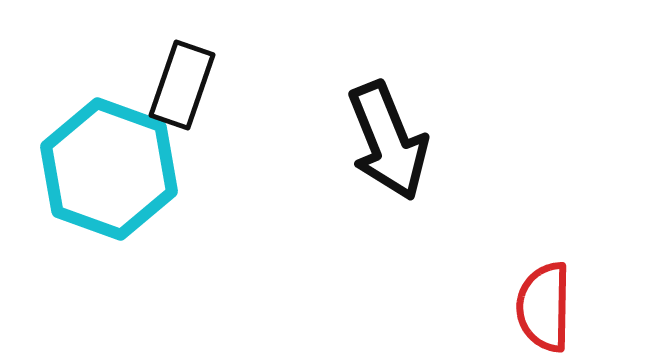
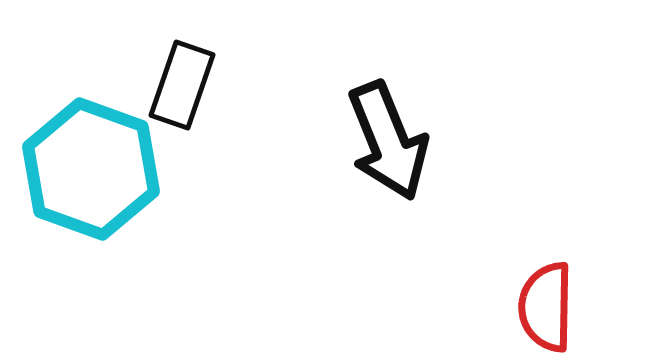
cyan hexagon: moved 18 px left
red semicircle: moved 2 px right
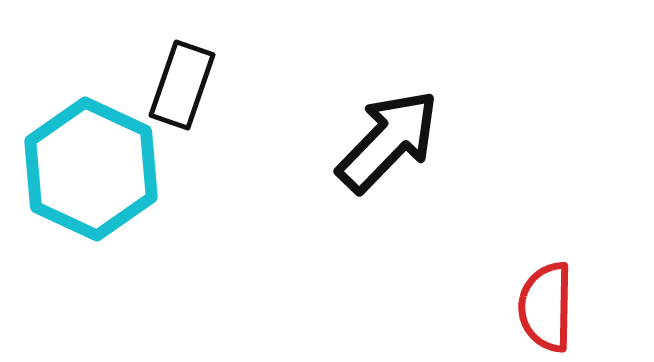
black arrow: rotated 114 degrees counterclockwise
cyan hexagon: rotated 5 degrees clockwise
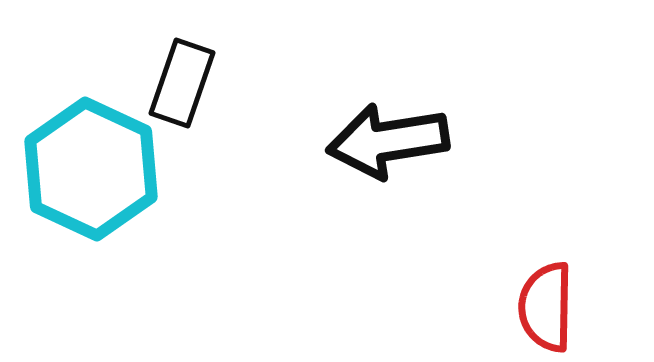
black rectangle: moved 2 px up
black arrow: rotated 143 degrees counterclockwise
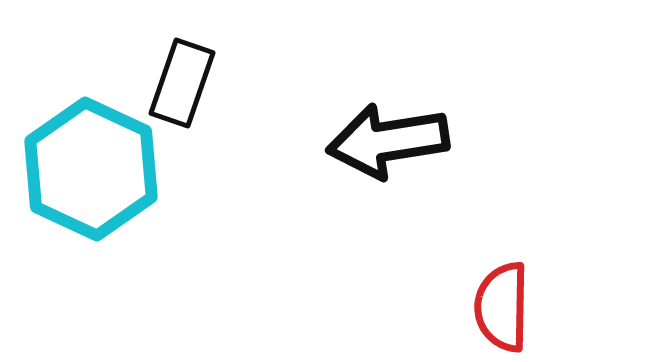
red semicircle: moved 44 px left
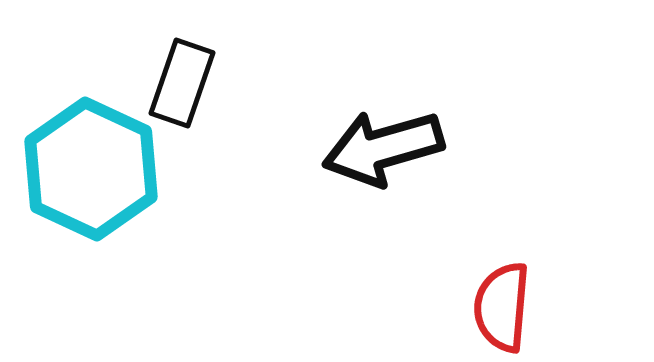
black arrow: moved 5 px left, 7 px down; rotated 7 degrees counterclockwise
red semicircle: rotated 4 degrees clockwise
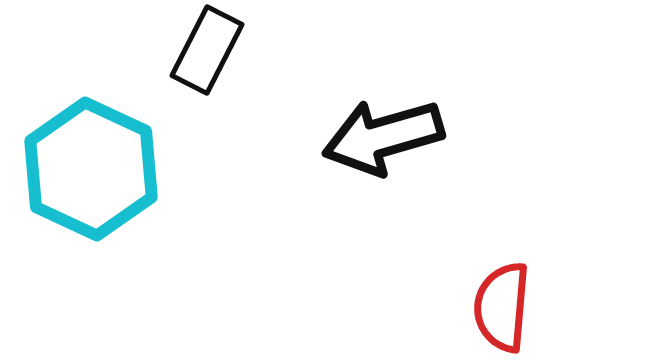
black rectangle: moved 25 px right, 33 px up; rotated 8 degrees clockwise
black arrow: moved 11 px up
